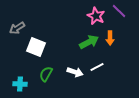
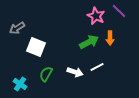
cyan cross: rotated 32 degrees clockwise
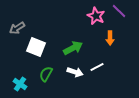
green arrow: moved 16 px left, 6 px down
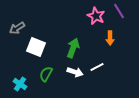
purple line: rotated 14 degrees clockwise
green arrow: rotated 42 degrees counterclockwise
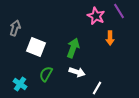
gray arrow: moved 2 px left; rotated 140 degrees clockwise
white line: moved 21 px down; rotated 32 degrees counterclockwise
white arrow: moved 2 px right
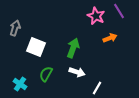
orange arrow: rotated 112 degrees counterclockwise
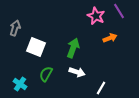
white line: moved 4 px right
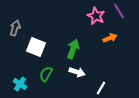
green arrow: moved 1 px down
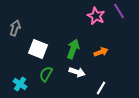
orange arrow: moved 9 px left, 14 px down
white square: moved 2 px right, 2 px down
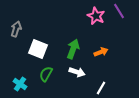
gray arrow: moved 1 px right, 1 px down
